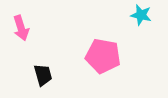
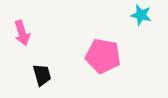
pink arrow: moved 1 px right, 5 px down
black trapezoid: moved 1 px left
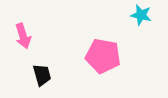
pink arrow: moved 1 px right, 3 px down
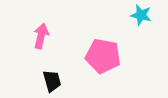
pink arrow: moved 18 px right; rotated 150 degrees counterclockwise
black trapezoid: moved 10 px right, 6 px down
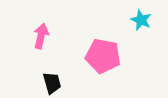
cyan star: moved 5 px down; rotated 10 degrees clockwise
black trapezoid: moved 2 px down
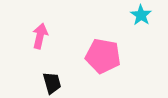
cyan star: moved 5 px up; rotated 10 degrees clockwise
pink arrow: moved 1 px left
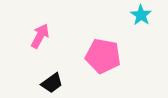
pink arrow: rotated 15 degrees clockwise
black trapezoid: rotated 70 degrees clockwise
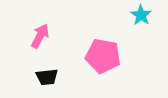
black trapezoid: moved 5 px left, 6 px up; rotated 30 degrees clockwise
